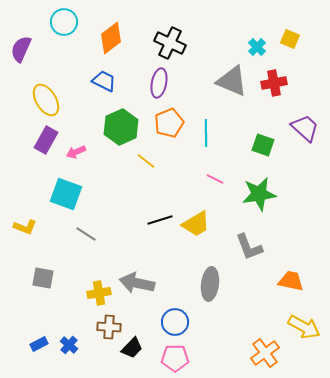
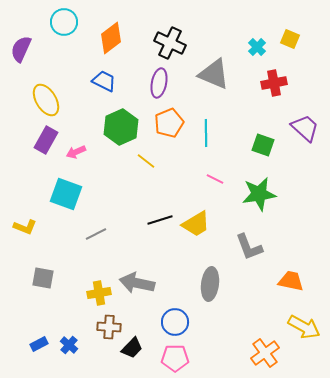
gray triangle: moved 18 px left, 7 px up
gray line: moved 10 px right; rotated 60 degrees counterclockwise
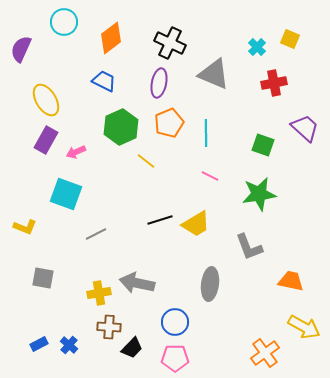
pink line: moved 5 px left, 3 px up
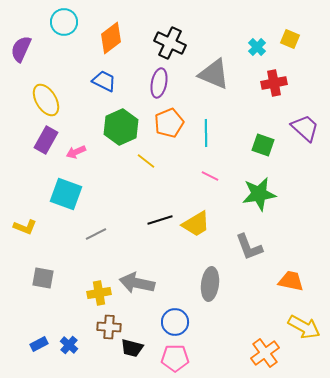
black trapezoid: rotated 60 degrees clockwise
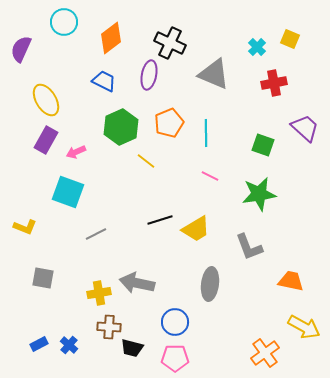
purple ellipse: moved 10 px left, 8 px up
cyan square: moved 2 px right, 2 px up
yellow trapezoid: moved 5 px down
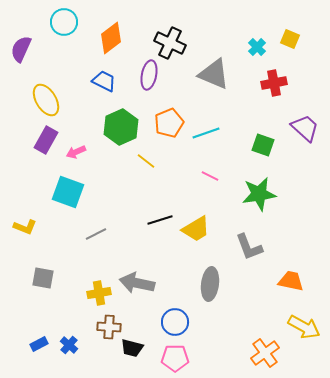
cyan line: rotated 72 degrees clockwise
